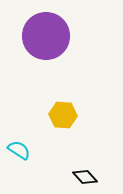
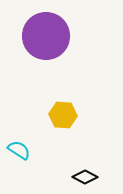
black diamond: rotated 20 degrees counterclockwise
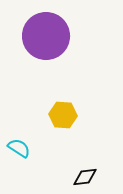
cyan semicircle: moved 2 px up
black diamond: rotated 35 degrees counterclockwise
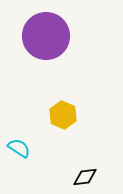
yellow hexagon: rotated 20 degrees clockwise
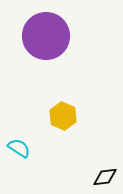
yellow hexagon: moved 1 px down
black diamond: moved 20 px right
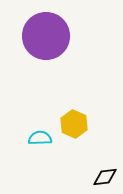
yellow hexagon: moved 11 px right, 8 px down
cyan semicircle: moved 21 px right, 10 px up; rotated 35 degrees counterclockwise
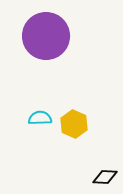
cyan semicircle: moved 20 px up
black diamond: rotated 10 degrees clockwise
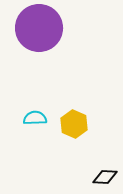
purple circle: moved 7 px left, 8 px up
cyan semicircle: moved 5 px left
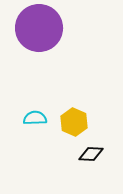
yellow hexagon: moved 2 px up
black diamond: moved 14 px left, 23 px up
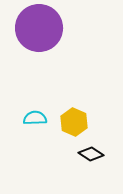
black diamond: rotated 30 degrees clockwise
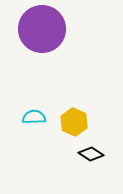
purple circle: moved 3 px right, 1 px down
cyan semicircle: moved 1 px left, 1 px up
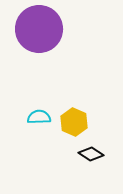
purple circle: moved 3 px left
cyan semicircle: moved 5 px right
